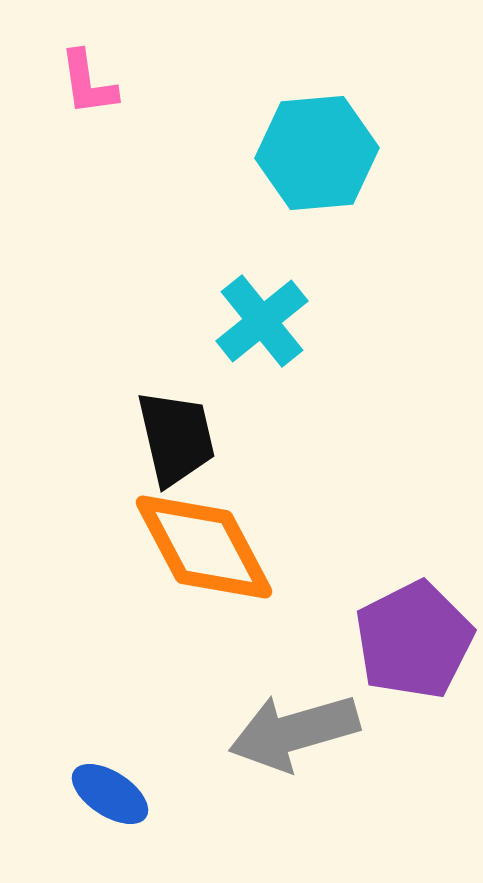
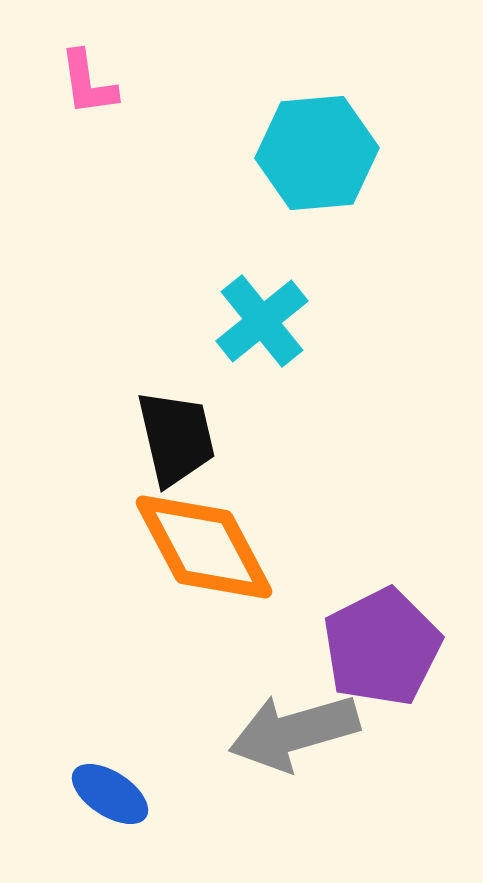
purple pentagon: moved 32 px left, 7 px down
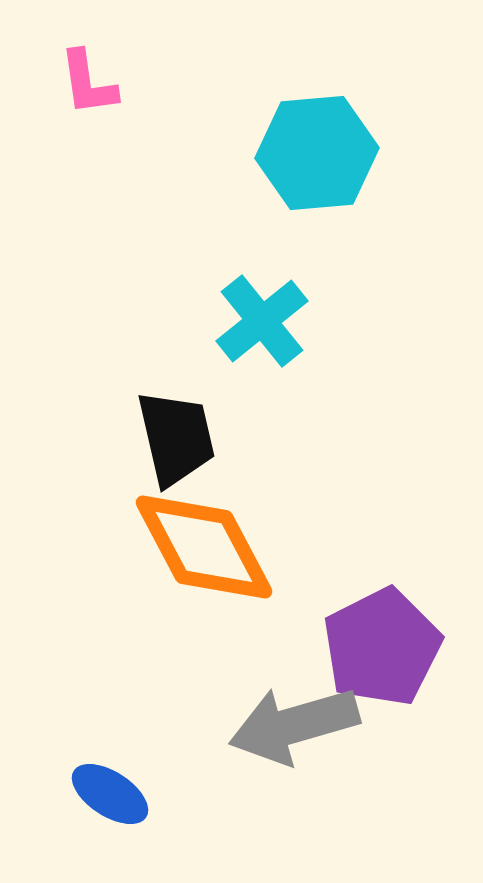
gray arrow: moved 7 px up
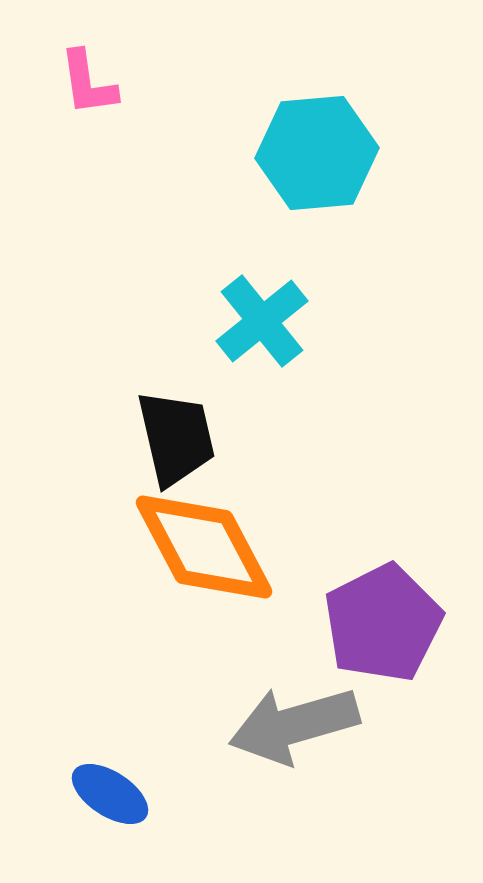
purple pentagon: moved 1 px right, 24 px up
